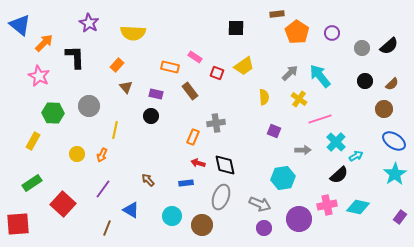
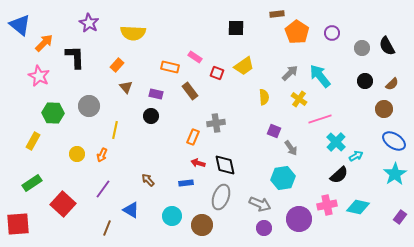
black semicircle at (389, 46): moved 2 px left; rotated 102 degrees clockwise
gray arrow at (303, 150): moved 12 px left, 2 px up; rotated 56 degrees clockwise
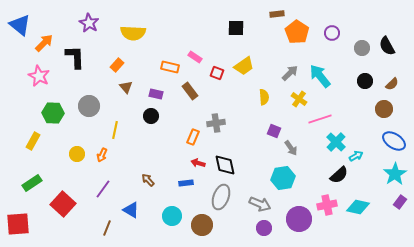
purple rectangle at (400, 217): moved 15 px up
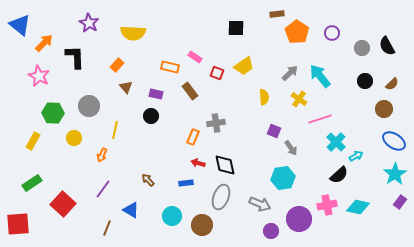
yellow circle at (77, 154): moved 3 px left, 16 px up
purple circle at (264, 228): moved 7 px right, 3 px down
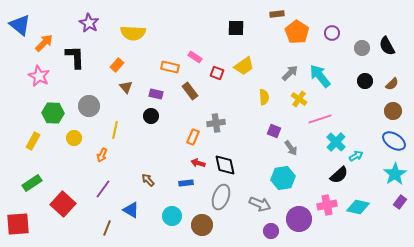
brown circle at (384, 109): moved 9 px right, 2 px down
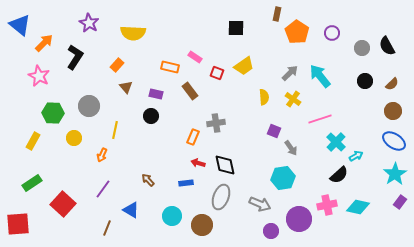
brown rectangle at (277, 14): rotated 72 degrees counterclockwise
black L-shape at (75, 57): rotated 35 degrees clockwise
yellow cross at (299, 99): moved 6 px left
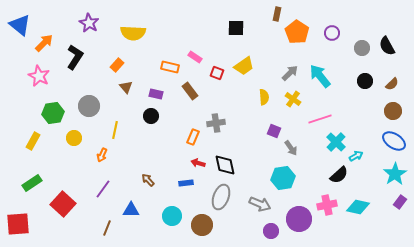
green hexagon at (53, 113): rotated 10 degrees counterclockwise
blue triangle at (131, 210): rotated 30 degrees counterclockwise
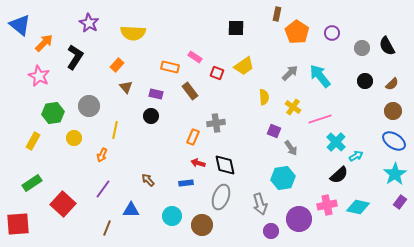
yellow cross at (293, 99): moved 8 px down
gray arrow at (260, 204): rotated 50 degrees clockwise
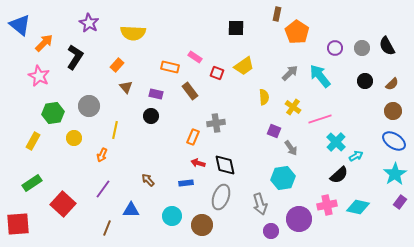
purple circle at (332, 33): moved 3 px right, 15 px down
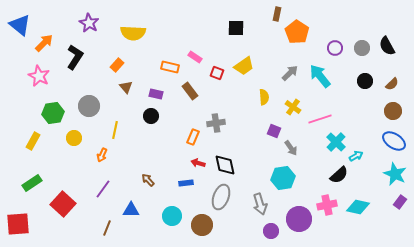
cyan star at (395, 174): rotated 15 degrees counterclockwise
